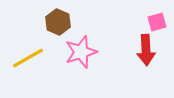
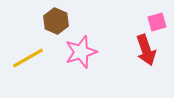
brown hexagon: moved 2 px left, 1 px up
red arrow: rotated 16 degrees counterclockwise
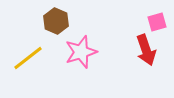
yellow line: rotated 8 degrees counterclockwise
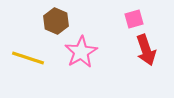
pink square: moved 23 px left, 3 px up
pink star: rotated 12 degrees counterclockwise
yellow line: rotated 56 degrees clockwise
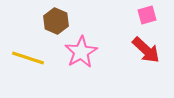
pink square: moved 13 px right, 4 px up
red arrow: rotated 28 degrees counterclockwise
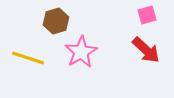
brown hexagon: rotated 20 degrees clockwise
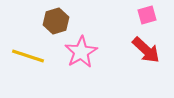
yellow line: moved 2 px up
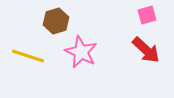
pink star: rotated 16 degrees counterclockwise
